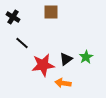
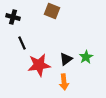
brown square: moved 1 px right, 1 px up; rotated 21 degrees clockwise
black cross: rotated 16 degrees counterclockwise
black line: rotated 24 degrees clockwise
red star: moved 4 px left
orange arrow: moved 1 px right, 1 px up; rotated 105 degrees counterclockwise
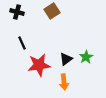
brown square: rotated 35 degrees clockwise
black cross: moved 4 px right, 5 px up
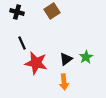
red star: moved 3 px left, 2 px up; rotated 20 degrees clockwise
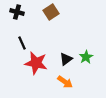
brown square: moved 1 px left, 1 px down
orange arrow: moved 1 px right; rotated 49 degrees counterclockwise
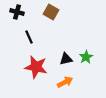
brown square: rotated 28 degrees counterclockwise
black line: moved 7 px right, 6 px up
black triangle: rotated 24 degrees clockwise
red star: moved 4 px down
orange arrow: rotated 63 degrees counterclockwise
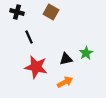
green star: moved 4 px up
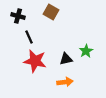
black cross: moved 1 px right, 4 px down
green star: moved 2 px up
red star: moved 1 px left, 6 px up
orange arrow: rotated 21 degrees clockwise
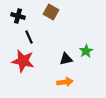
red star: moved 12 px left
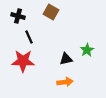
green star: moved 1 px right, 1 px up
red star: rotated 10 degrees counterclockwise
